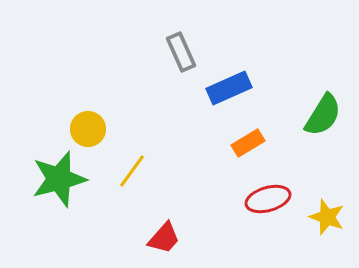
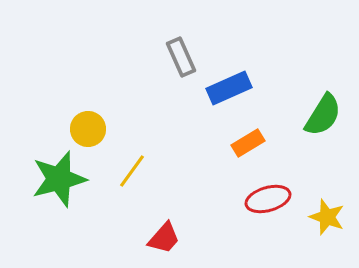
gray rectangle: moved 5 px down
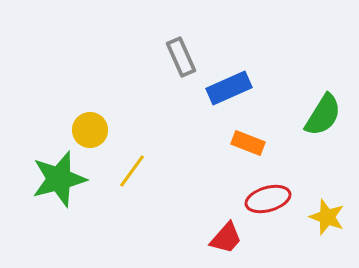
yellow circle: moved 2 px right, 1 px down
orange rectangle: rotated 52 degrees clockwise
red trapezoid: moved 62 px right
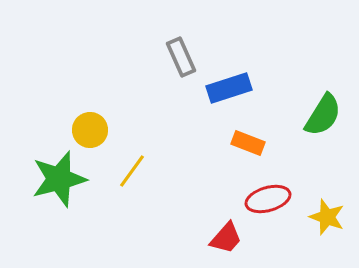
blue rectangle: rotated 6 degrees clockwise
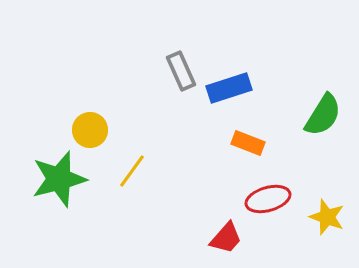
gray rectangle: moved 14 px down
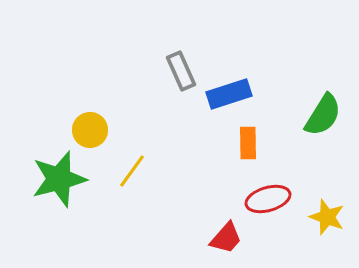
blue rectangle: moved 6 px down
orange rectangle: rotated 68 degrees clockwise
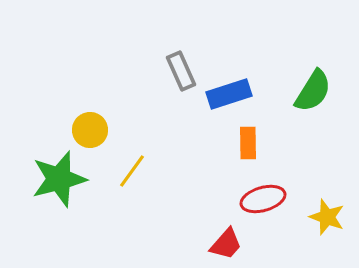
green semicircle: moved 10 px left, 24 px up
red ellipse: moved 5 px left
red trapezoid: moved 6 px down
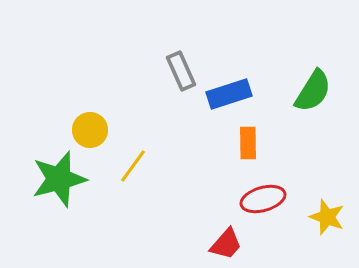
yellow line: moved 1 px right, 5 px up
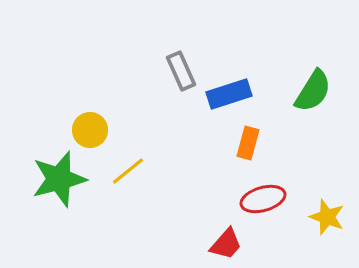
orange rectangle: rotated 16 degrees clockwise
yellow line: moved 5 px left, 5 px down; rotated 15 degrees clockwise
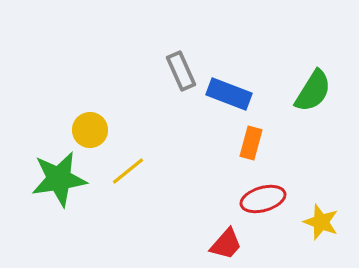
blue rectangle: rotated 39 degrees clockwise
orange rectangle: moved 3 px right
green star: rotated 6 degrees clockwise
yellow star: moved 6 px left, 5 px down
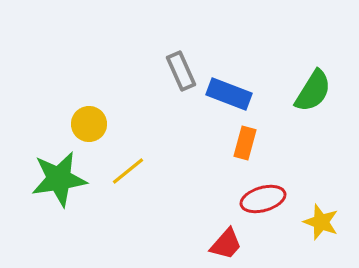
yellow circle: moved 1 px left, 6 px up
orange rectangle: moved 6 px left
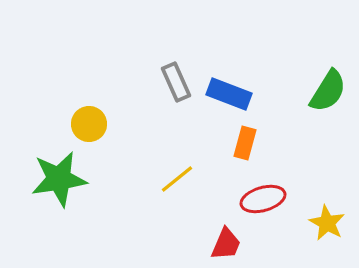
gray rectangle: moved 5 px left, 11 px down
green semicircle: moved 15 px right
yellow line: moved 49 px right, 8 px down
yellow star: moved 6 px right, 1 px down; rotated 9 degrees clockwise
red trapezoid: rotated 18 degrees counterclockwise
